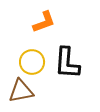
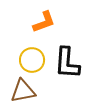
yellow circle: moved 2 px up
brown triangle: moved 2 px right
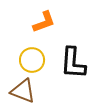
black L-shape: moved 6 px right
brown triangle: rotated 32 degrees clockwise
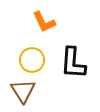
orange L-shape: rotated 85 degrees clockwise
brown triangle: rotated 36 degrees clockwise
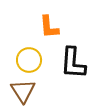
orange L-shape: moved 5 px right, 5 px down; rotated 20 degrees clockwise
yellow circle: moved 3 px left
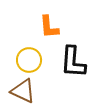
black L-shape: moved 1 px up
brown triangle: rotated 32 degrees counterclockwise
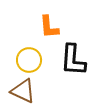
black L-shape: moved 2 px up
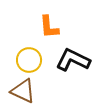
black L-shape: rotated 112 degrees clockwise
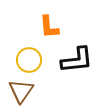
black L-shape: moved 4 px right; rotated 148 degrees clockwise
brown triangle: moved 2 px left; rotated 40 degrees clockwise
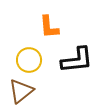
brown triangle: rotated 16 degrees clockwise
